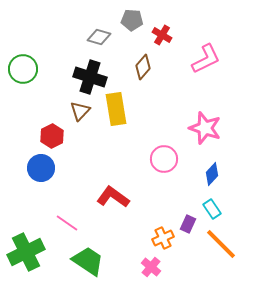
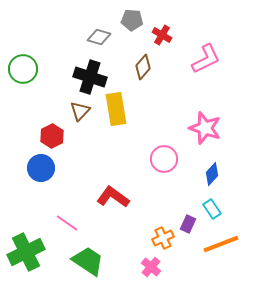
orange line: rotated 66 degrees counterclockwise
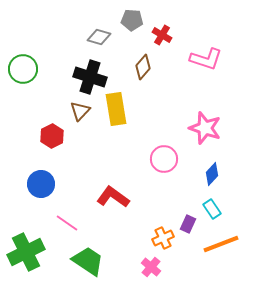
pink L-shape: rotated 44 degrees clockwise
blue circle: moved 16 px down
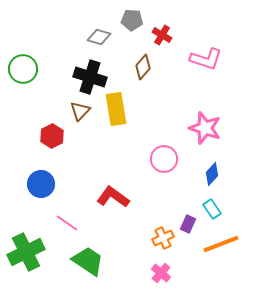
pink cross: moved 10 px right, 6 px down
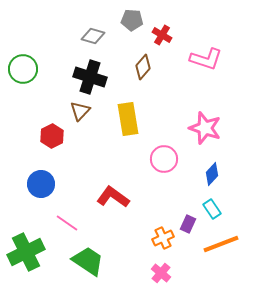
gray diamond: moved 6 px left, 1 px up
yellow rectangle: moved 12 px right, 10 px down
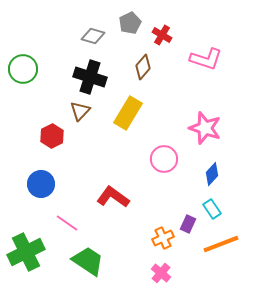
gray pentagon: moved 2 px left, 3 px down; rotated 30 degrees counterclockwise
yellow rectangle: moved 6 px up; rotated 40 degrees clockwise
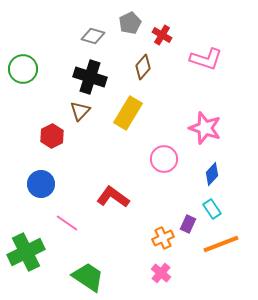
green trapezoid: moved 16 px down
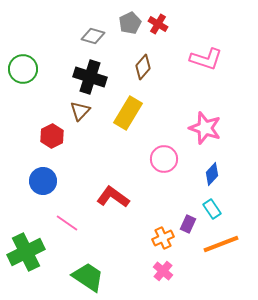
red cross: moved 4 px left, 11 px up
blue circle: moved 2 px right, 3 px up
pink cross: moved 2 px right, 2 px up
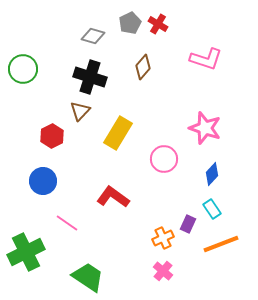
yellow rectangle: moved 10 px left, 20 px down
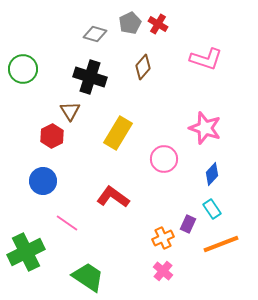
gray diamond: moved 2 px right, 2 px up
brown triangle: moved 10 px left; rotated 15 degrees counterclockwise
